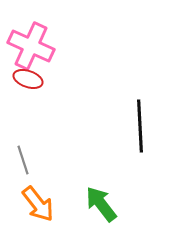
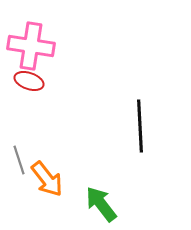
pink cross: rotated 15 degrees counterclockwise
red ellipse: moved 1 px right, 2 px down
gray line: moved 4 px left
orange arrow: moved 9 px right, 25 px up
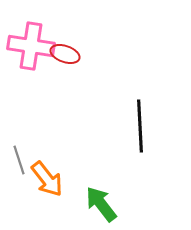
red ellipse: moved 36 px right, 27 px up
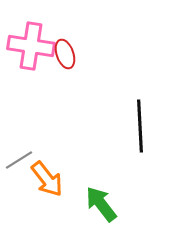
red ellipse: rotated 52 degrees clockwise
gray line: rotated 76 degrees clockwise
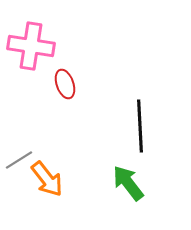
red ellipse: moved 30 px down
green arrow: moved 27 px right, 21 px up
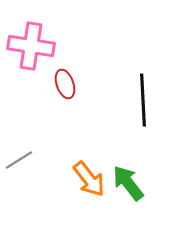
black line: moved 3 px right, 26 px up
orange arrow: moved 42 px right
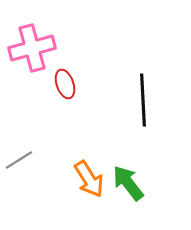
pink cross: moved 1 px right, 2 px down; rotated 24 degrees counterclockwise
orange arrow: rotated 6 degrees clockwise
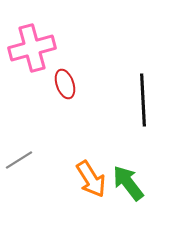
orange arrow: moved 2 px right
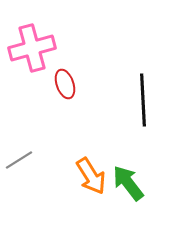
orange arrow: moved 3 px up
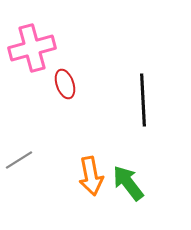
orange arrow: rotated 21 degrees clockwise
